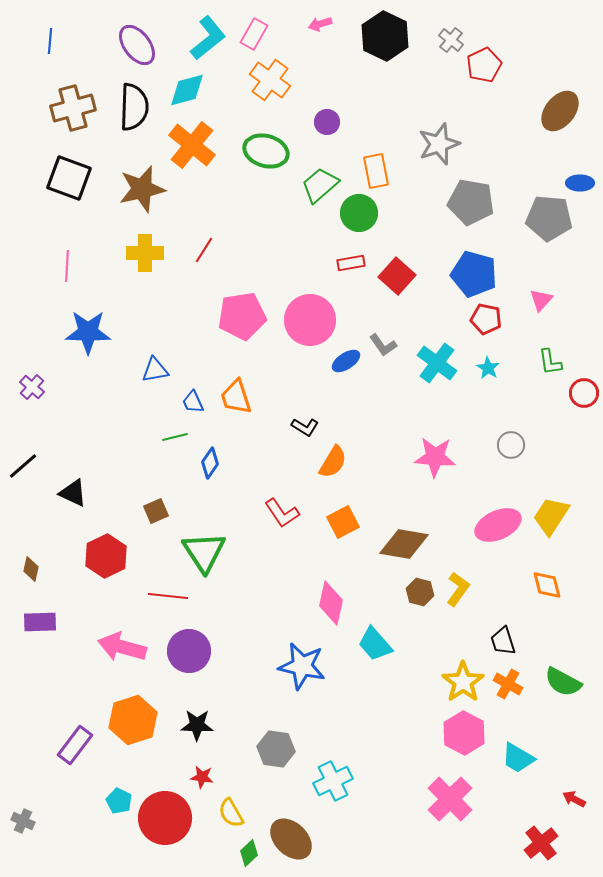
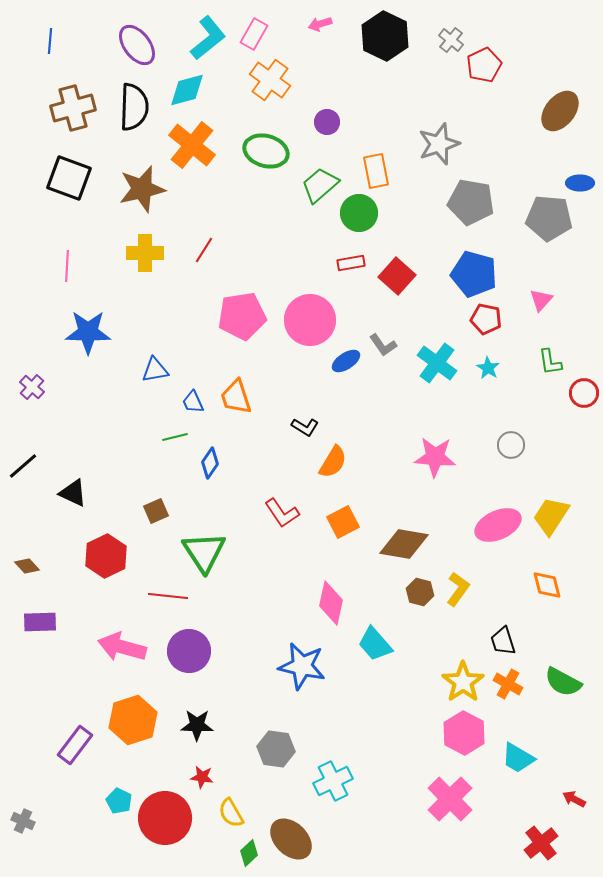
brown diamond at (31, 569): moved 4 px left, 3 px up; rotated 55 degrees counterclockwise
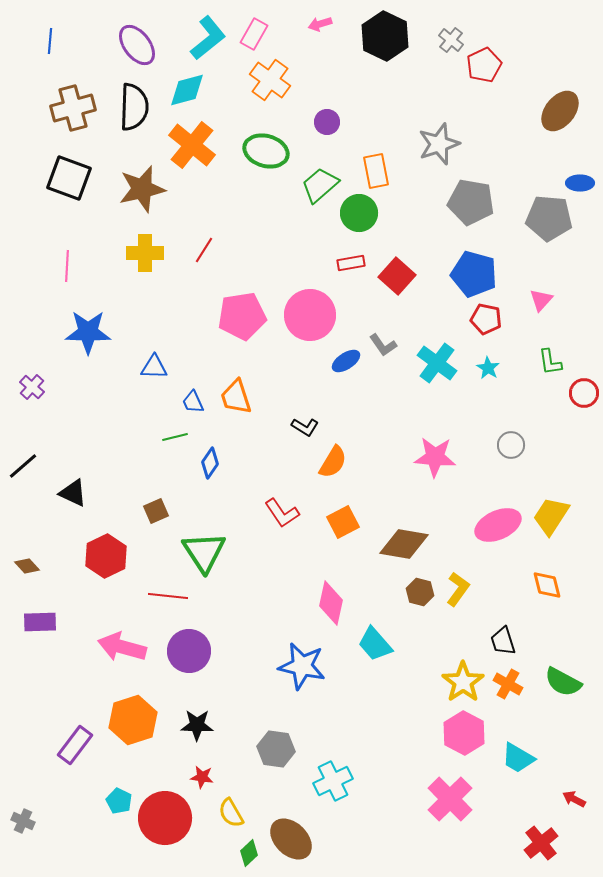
pink circle at (310, 320): moved 5 px up
blue triangle at (155, 370): moved 1 px left, 3 px up; rotated 12 degrees clockwise
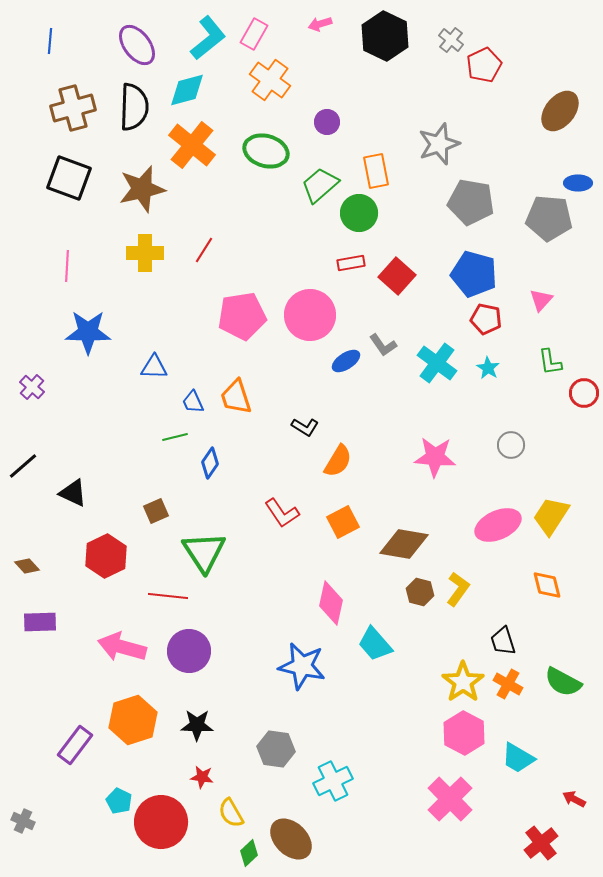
blue ellipse at (580, 183): moved 2 px left
orange semicircle at (333, 462): moved 5 px right, 1 px up
red circle at (165, 818): moved 4 px left, 4 px down
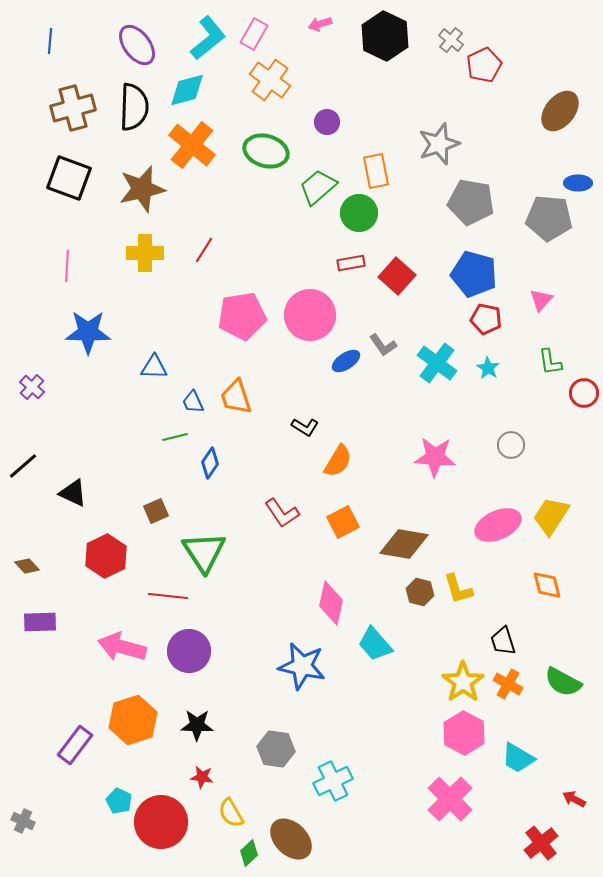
green trapezoid at (320, 185): moved 2 px left, 2 px down
yellow L-shape at (458, 589): rotated 128 degrees clockwise
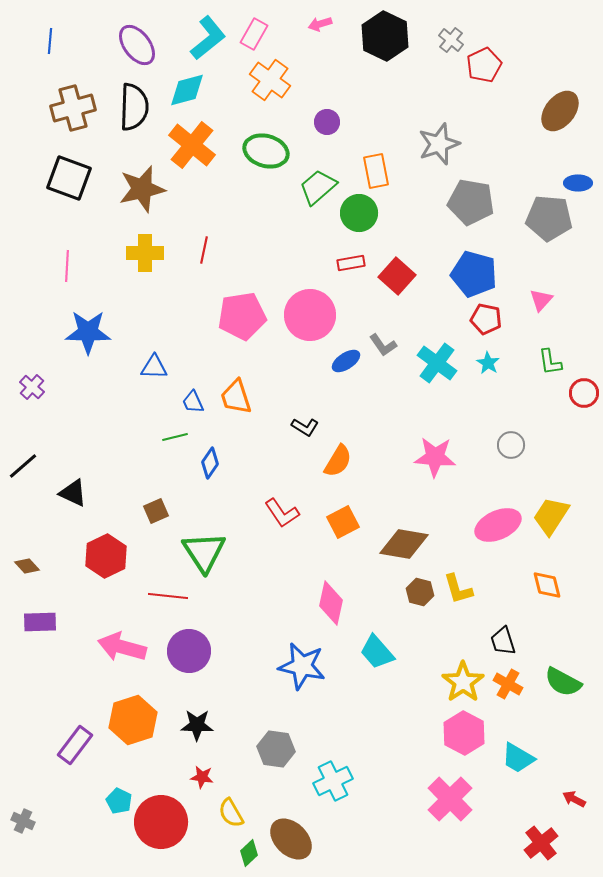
red line at (204, 250): rotated 20 degrees counterclockwise
cyan star at (488, 368): moved 5 px up
cyan trapezoid at (375, 644): moved 2 px right, 8 px down
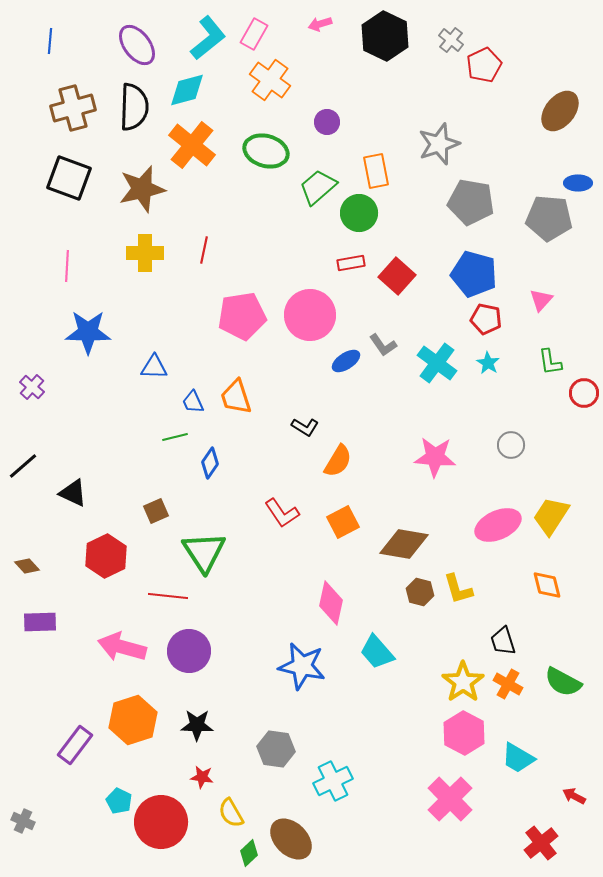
red arrow at (574, 799): moved 3 px up
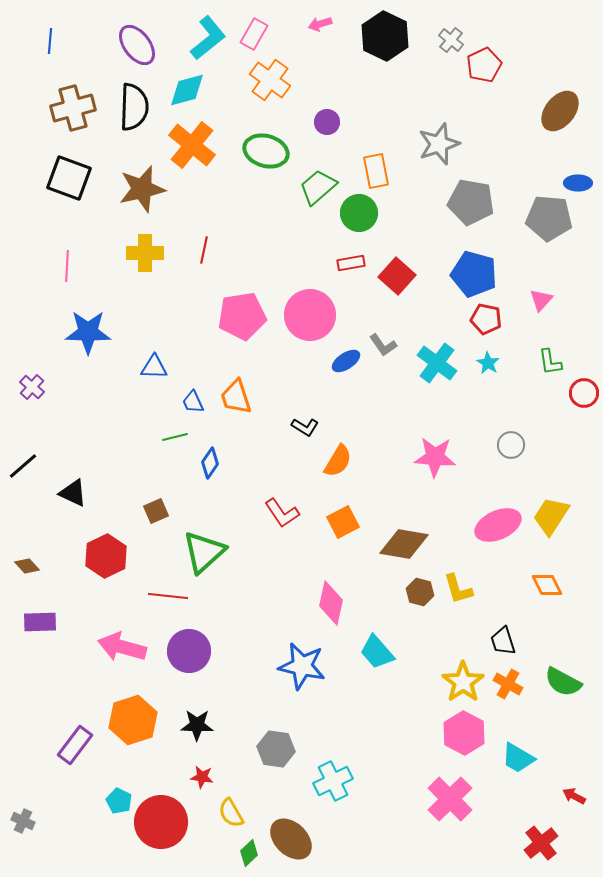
green triangle at (204, 552): rotated 21 degrees clockwise
orange diamond at (547, 585): rotated 12 degrees counterclockwise
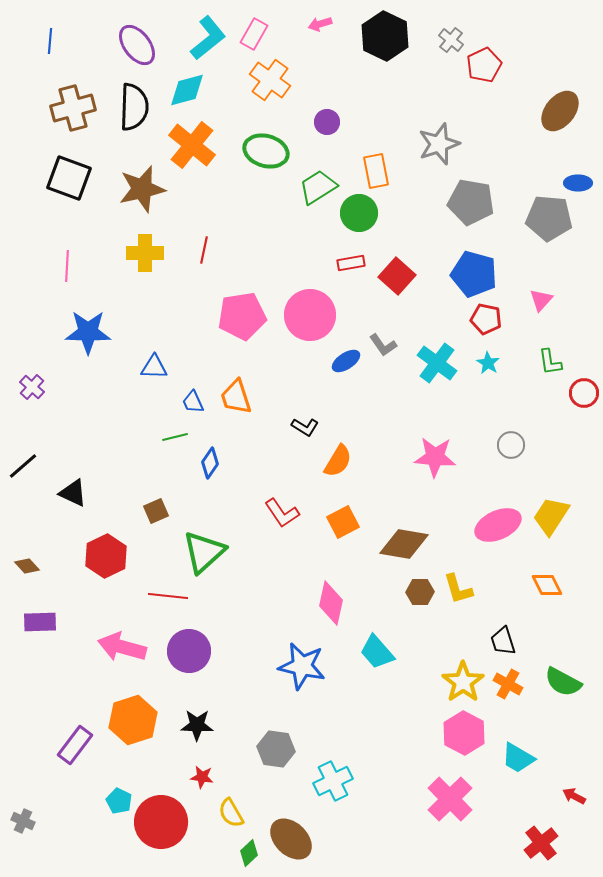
green trapezoid at (318, 187): rotated 9 degrees clockwise
brown hexagon at (420, 592): rotated 16 degrees counterclockwise
